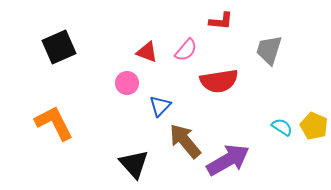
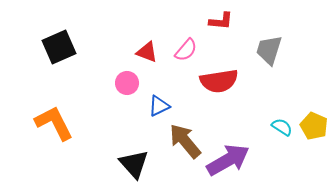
blue triangle: moved 1 px left; rotated 20 degrees clockwise
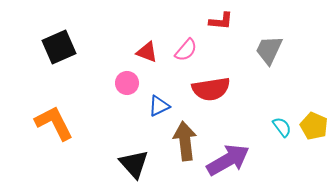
gray trapezoid: rotated 8 degrees clockwise
red semicircle: moved 8 px left, 8 px down
cyan semicircle: rotated 20 degrees clockwise
brown arrow: rotated 33 degrees clockwise
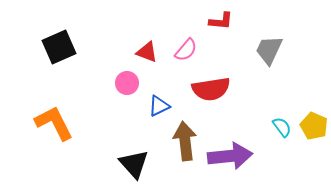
purple arrow: moved 2 px right, 4 px up; rotated 24 degrees clockwise
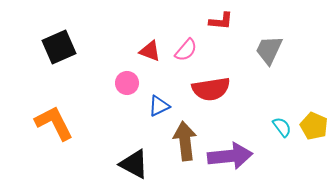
red triangle: moved 3 px right, 1 px up
black triangle: rotated 20 degrees counterclockwise
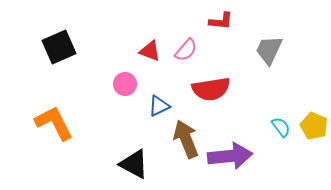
pink circle: moved 2 px left, 1 px down
cyan semicircle: moved 1 px left
brown arrow: moved 1 px right, 2 px up; rotated 15 degrees counterclockwise
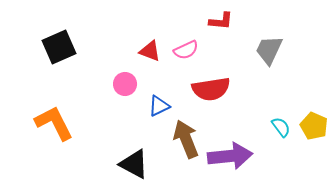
pink semicircle: rotated 25 degrees clockwise
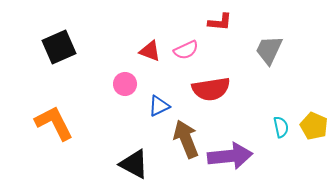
red L-shape: moved 1 px left, 1 px down
cyan semicircle: rotated 25 degrees clockwise
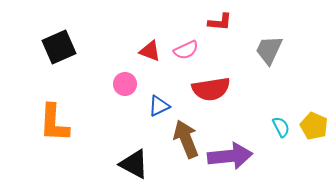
orange L-shape: rotated 150 degrees counterclockwise
cyan semicircle: rotated 15 degrees counterclockwise
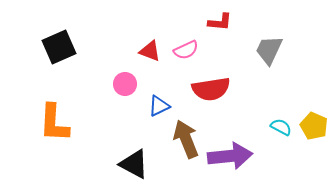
cyan semicircle: rotated 35 degrees counterclockwise
